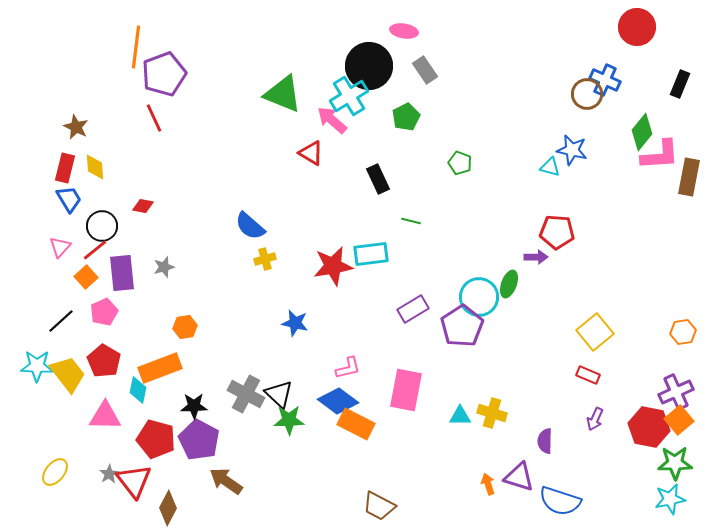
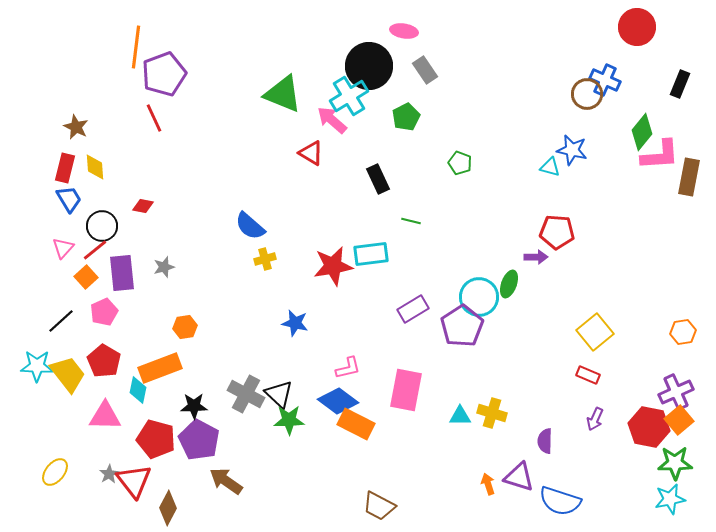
pink triangle at (60, 247): moved 3 px right, 1 px down
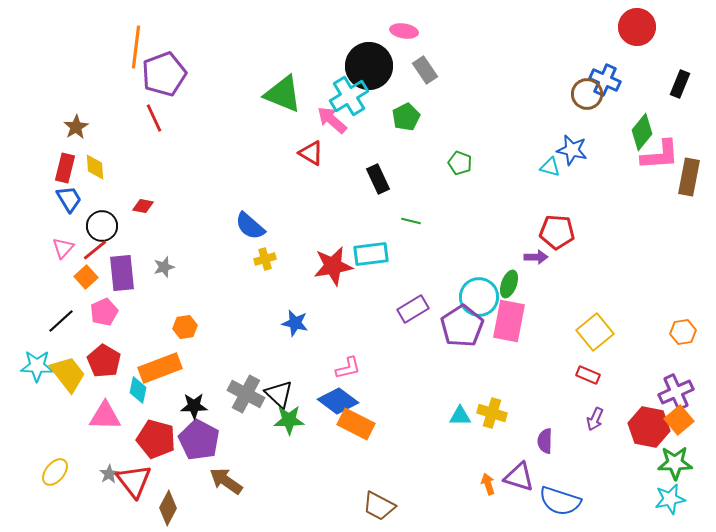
brown star at (76, 127): rotated 15 degrees clockwise
pink rectangle at (406, 390): moved 103 px right, 69 px up
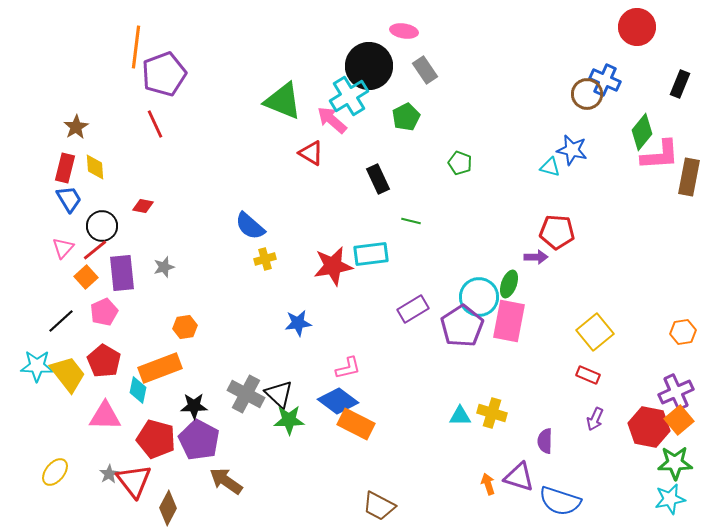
green triangle at (283, 94): moved 7 px down
red line at (154, 118): moved 1 px right, 6 px down
blue star at (295, 323): moved 3 px right; rotated 20 degrees counterclockwise
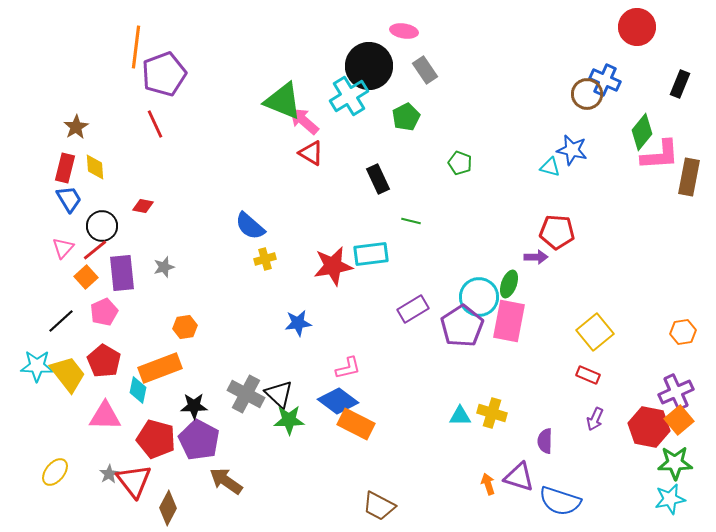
pink arrow at (332, 120): moved 28 px left, 1 px down
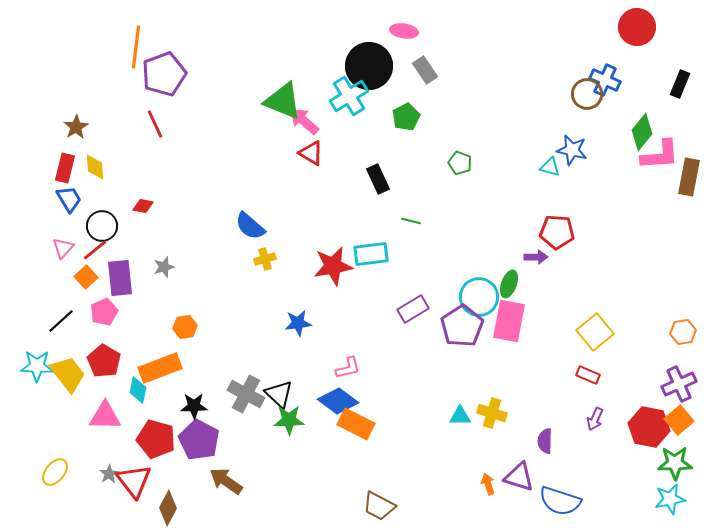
purple rectangle at (122, 273): moved 2 px left, 5 px down
purple cross at (676, 392): moved 3 px right, 8 px up
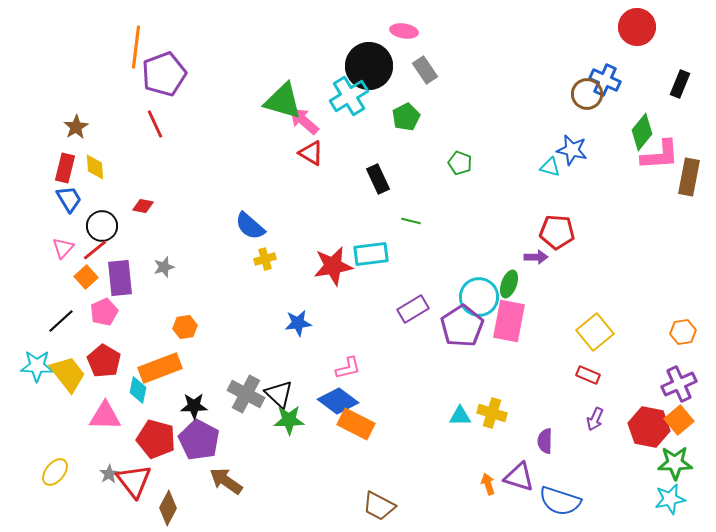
green triangle at (283, 101): rotated 6 degrees counterclockwise
